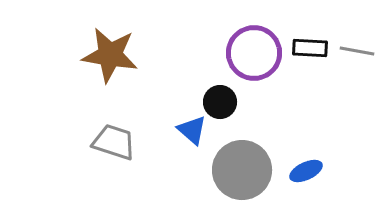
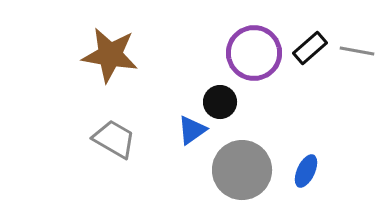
black rectangle: rotated 44 degrees counterclockwise
blue triangle: rotated 44 degrees clockwise
gray trapezoid: moved 3 px up; rotated 12 degrees clockwise
blue ellipse: rotated 40 degrees counterclockwise
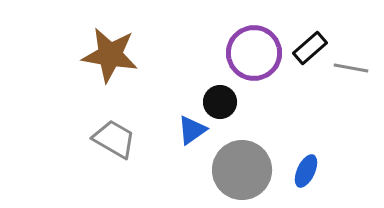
gray line: moved 6 px left, 17 px down
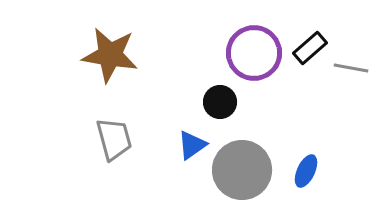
blue triangle: moved 15 px down
gray trapezoid: rotated 45 degrees clockwise
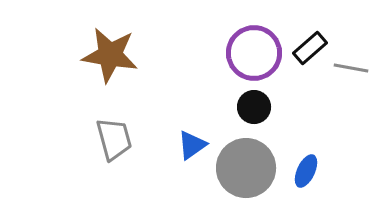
black circle: moved 34 px right, 5 px down
gray circle: moved 4 px right, 2 px up
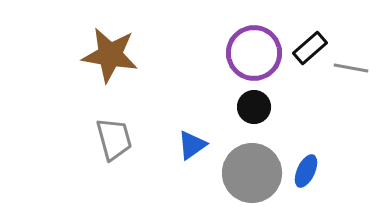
gray circle: moved 6 px right, 5 px down
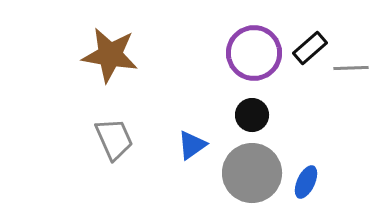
gray line: rotated 12 degrees counterclockwise
black circle: moved 2 px left, 8 px down
gray trapezoid: rotated 9 degrees counterclockwise
blue ellipse: moved 11 px down
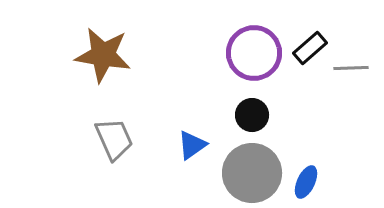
brown star: moved 7 px left
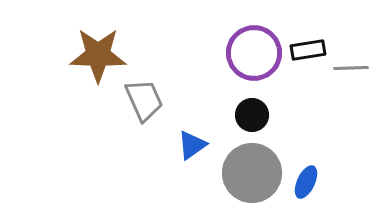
black rectangle: moved 2 px left, 2 px down; rotated 32 degrees clockwise
brown star: moved 5 px left; rotated 8 degrees counterclockwise
gray trapezoid: moved 30 px right, 39 px up
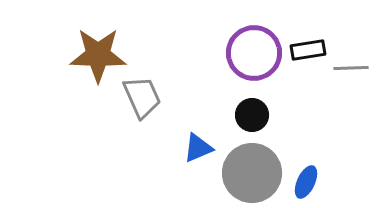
gray trapezoid: moved 2 px left, 3 px up
blue triangle: moved 6 px right, 3 px down; rotated 12 degrees clockwise
